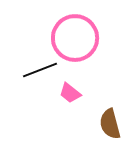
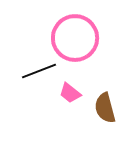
black line: moved 1 px left, 1 px down
brown semicircle: moved 5 px left, 16 px up
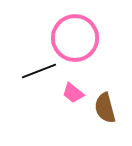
pink trapezoid: moved 3 px right
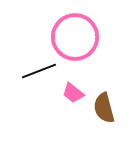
pink circle: moved 1 px up
brown semicircle: moved 1 px left
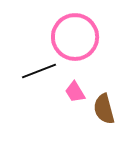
pink trapezoid: moved 2 px right, 1 px up; rotated 20 degrees clockwise
brown semicircle: moved 1 px down
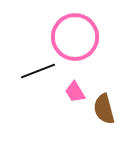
black line: moved 1 px left
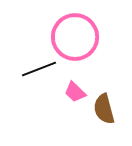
black line: moved 1 px right, 2 px up
pink trapezoid: rotated 15 degrees counterclockwise
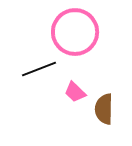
pink circle: moved 5 px up
brown semicircle: rotated 16 degrees clockwise
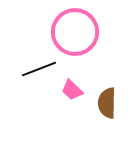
pink trapezoid: moved 3 px left, 2 px up
brown semicircle: moved 3 px right, 6 px up
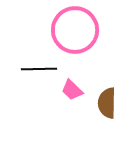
pink circle: moved 2 px up
black line: rotated 20 degrees clockwise
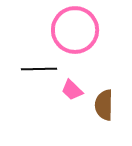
brown semicircle: moved 3 px left, 2 px down
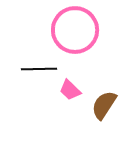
pink trapezoid: moved 2 px left
brown semicircle: rotated 32 degrees clockwise
